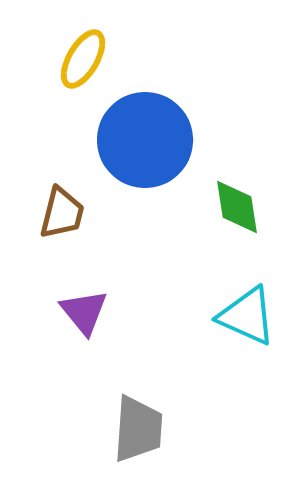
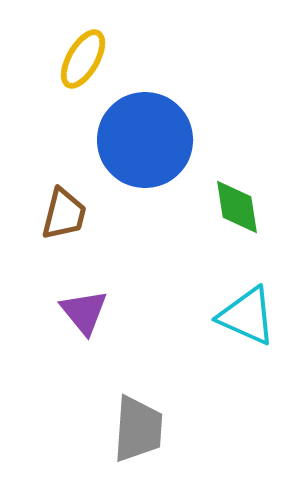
brown trapezoid: moved 2 px right, 1 px down
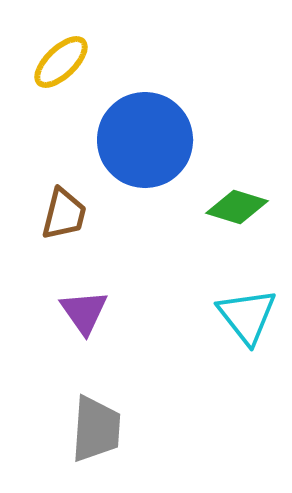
yellow ellipse: moved 22 px left, 3 px down; rotated 16 degrees clockwise
green diamond: rotated 64 degrees counterclockwise
purple triangle: rotated 4 degrees clockwise
cyan triangle: rotated 28 degrees clockwise
gray trapezoid: moved 42 px left
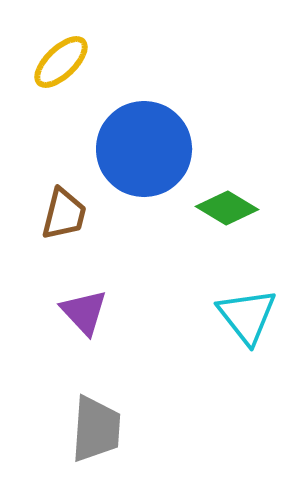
blue circle: moved 1 px left, 9 px down
green diamond: moved 10 px left, 1 px down; rotated 14 degrees clockwise
purple triangle: rotated 8 degrees counterclockwise
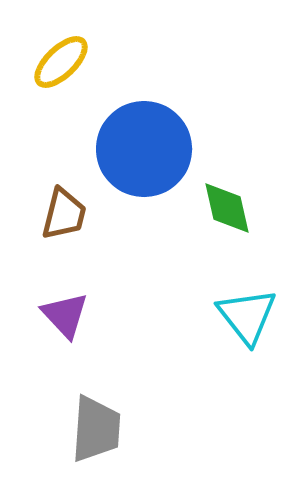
green diamond: rotated 46 degrees clockwise
purple triangle: moved 19 px left, 3 px down
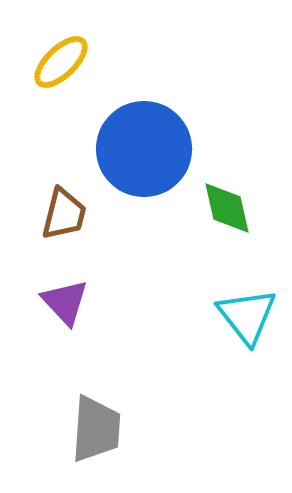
purple triangle: moved 13 px up
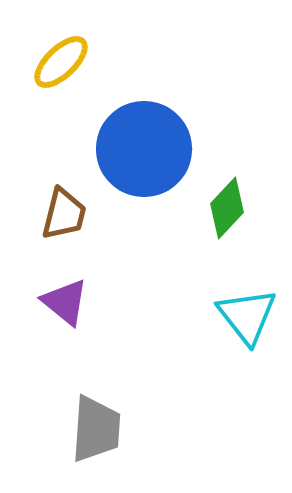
green diamond: rotated 56 degrees clockwise
purple triangle: rotated 8 degrees counterclockwise
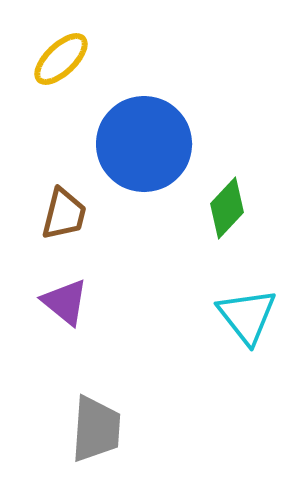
yellow ellipse: moved 3 px up
blue circle: moved 5 px up
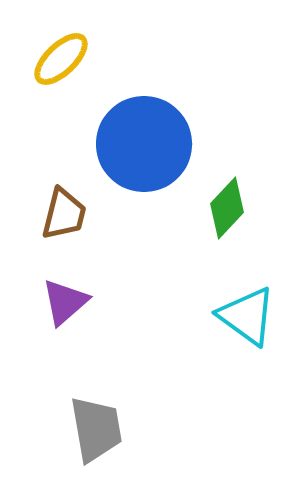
purple triangle: rotated 40 degrees clockwise
cyan triangle: rotated 16 degrees counterclockwise
gray trapezoid: rotated 14 degrees counterclockwise
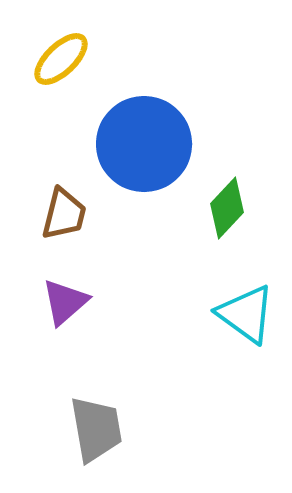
cyan triangle: moved 1 px left, 2 px up
